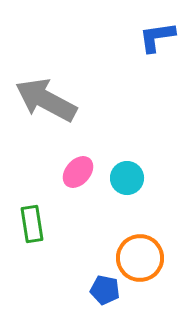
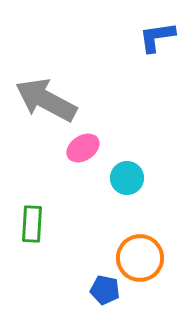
pink ellipse: moved 5 px right, 24 px up; rotated 16 degrees clockwise
green rectangle: rotated 12 degrees clockwise
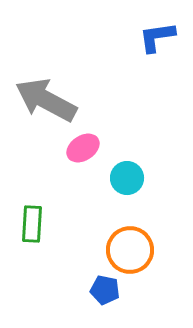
orange circle: moved 10 px left, 8 px up
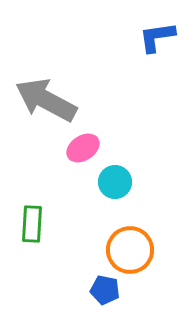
cyan circle: moved 12 px left, 4 px down
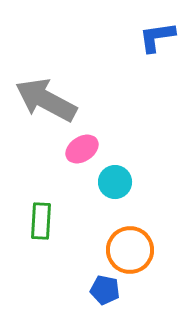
pink ellipse: moved 1 px left, 1 px down
green rectangle: moved 9 px right, 3 px up
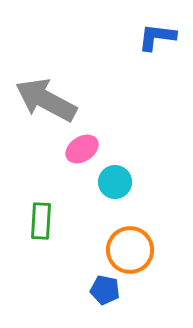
blue L-shape: rotated 15 degrees clockwise
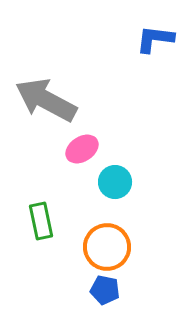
blue L-shape: moved 2 px left, 2 px down
green rectangle: rotated 15 degrees counterclockwise
orange circle: moved 23 px left, 3 px up
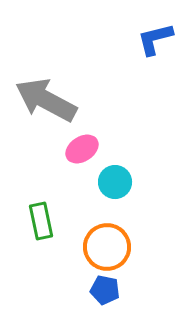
blue L-shape: rotated 21 degrees counterclockwise
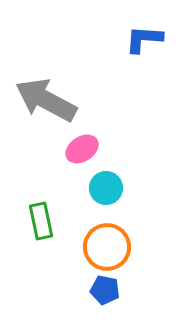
blue L-shape: moved 11 px left; rotated 18 degrees clockwise
cyan circle: moved 9 px left, 6 px down
